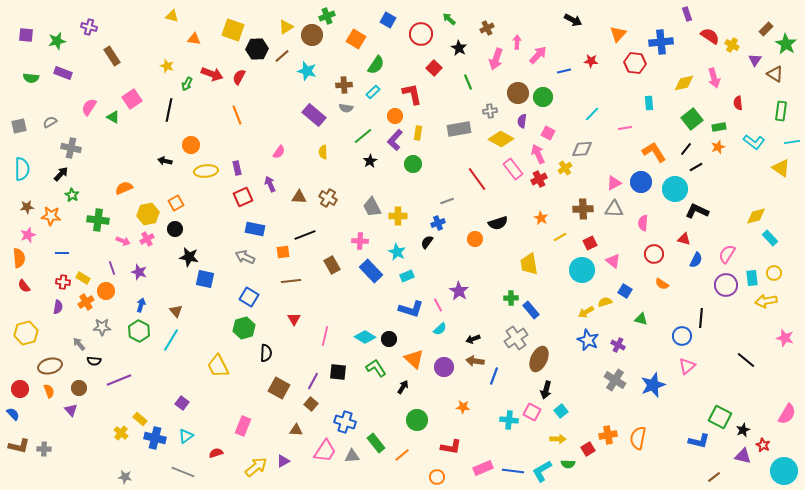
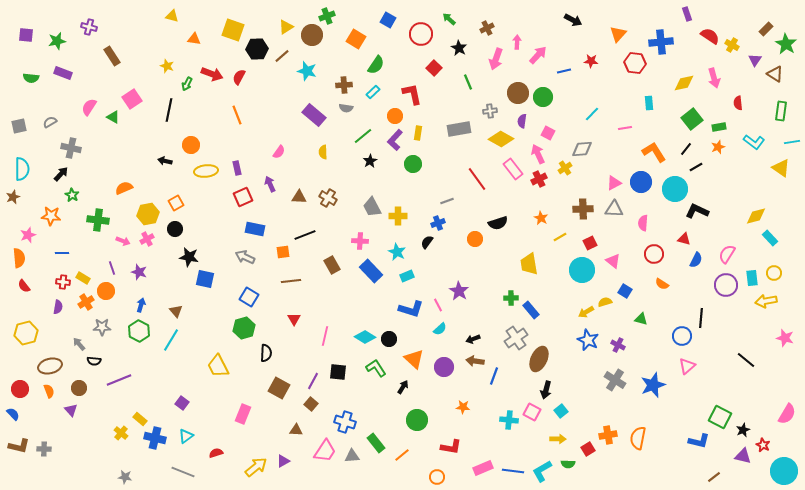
brown star at (27, 207): moved 14 px left, 10 px up; rotated 16 degrees counterclockwise
pink rectangle at (243, 426): moved 12 px up
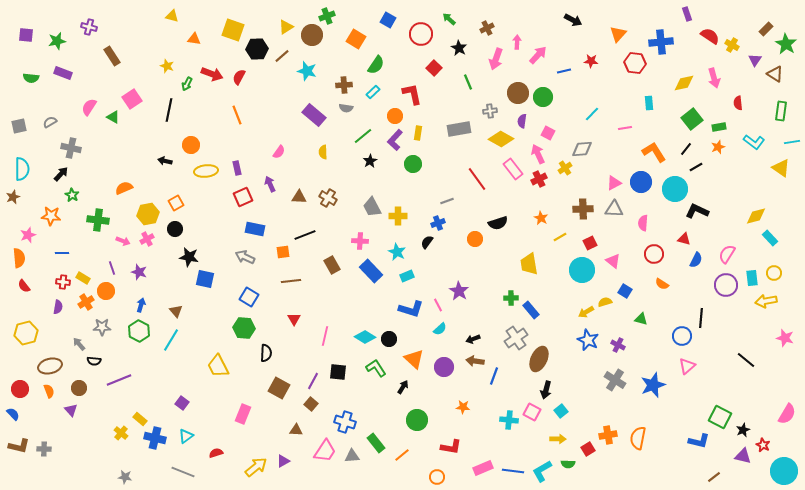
green hexagon at (244, 328): rotated 20 degrees clockwise
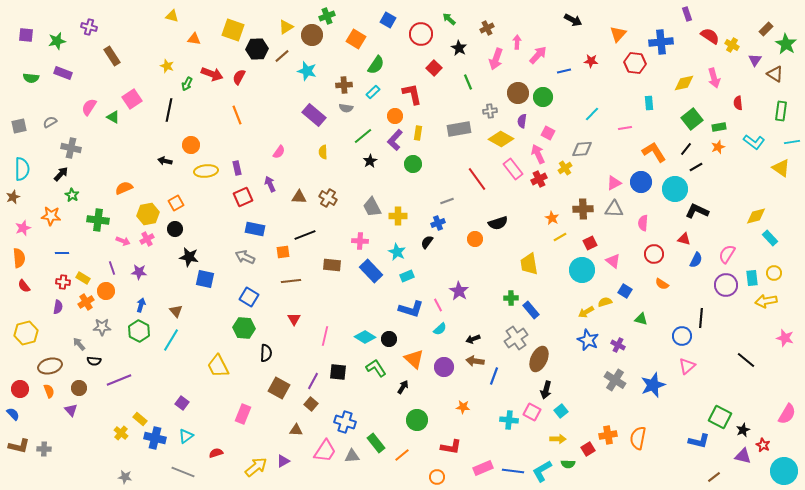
orange star at (541, 218): moved 11 px right
pink star at (28, 235): moved 5 px left, 7 px up
brown rectangle at (332, 265): rotated 54 degrees counterclockwise
purple star at (139, 272): rotated 14 degrees counterclockwise
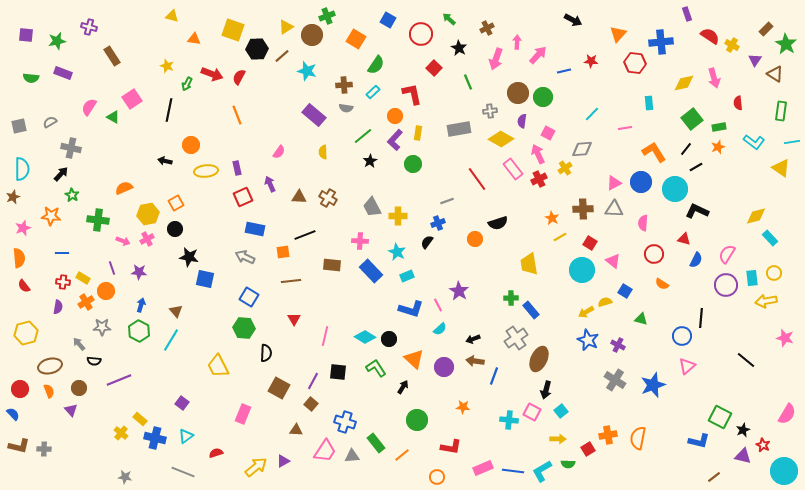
red square at (590, 243): rotated 32 degrees counterclockwise
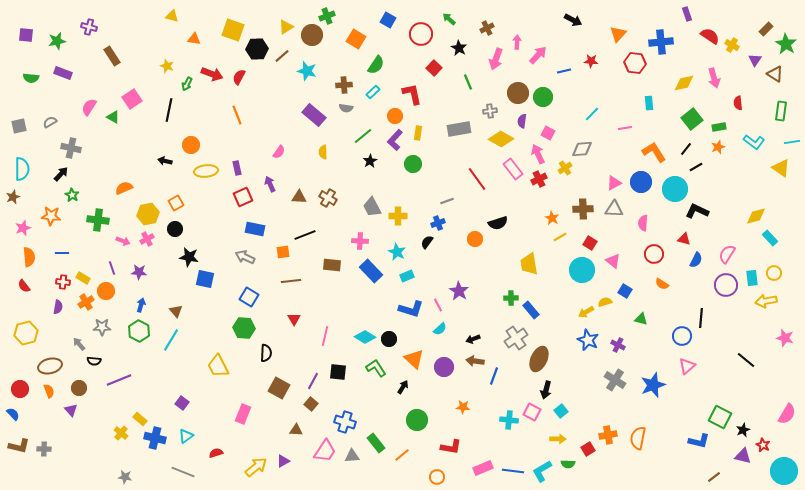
orange semicircle at (19, 258): moved 10 px right, 1 px up
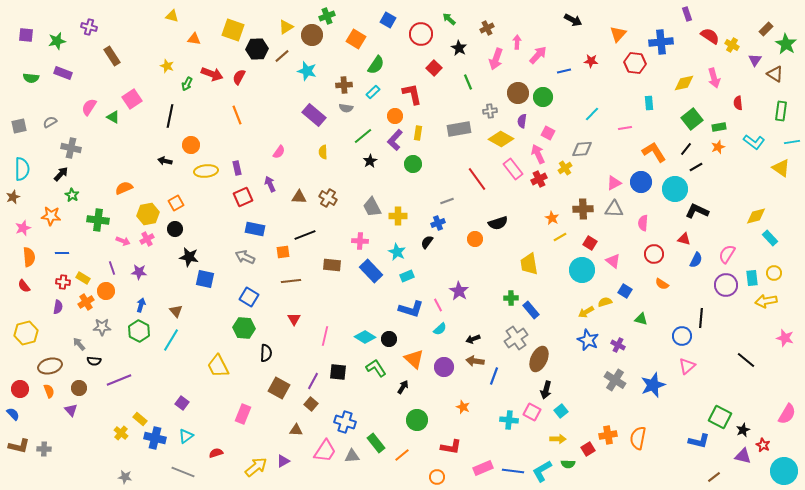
black line at (169, 110): moved 1 px right, 6 px down
orange star at (463, 407): rotated 16 degrees clockwise
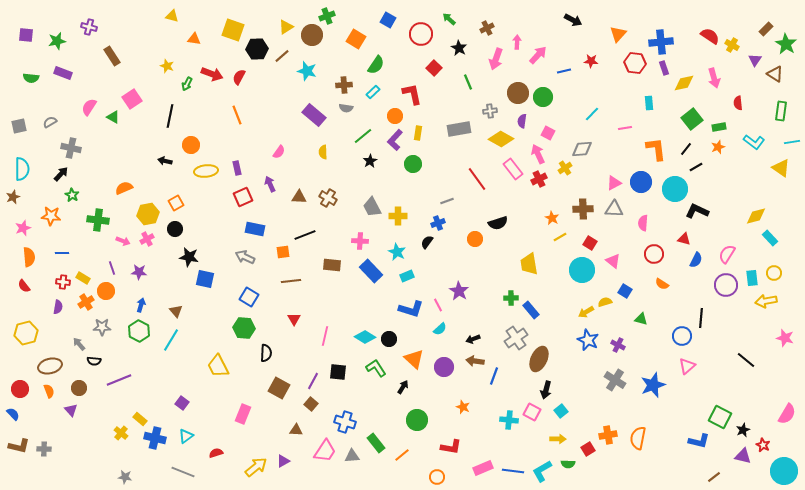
purple rectangle at (687, 14): moved 23 px left, 54 px down
orange L-shape at (654, 152): moved 2 px right, 3 px up; rotated 25 degrees clockwise
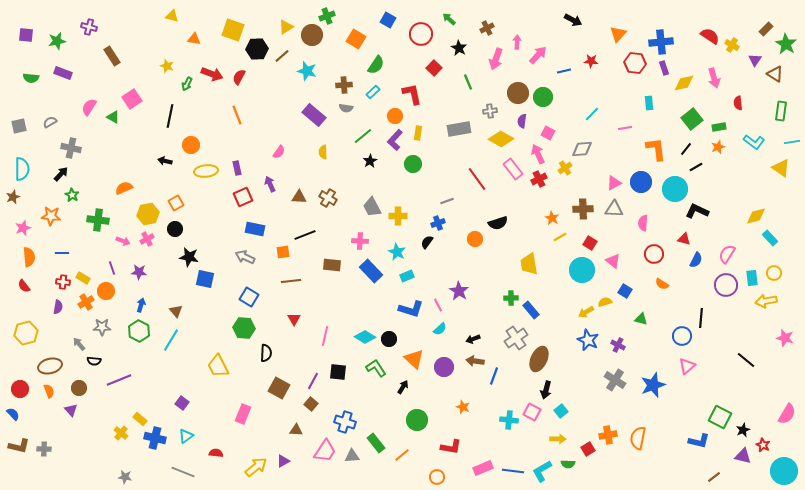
red semicircle at (216, 453): rotated 24 degrees clockwise
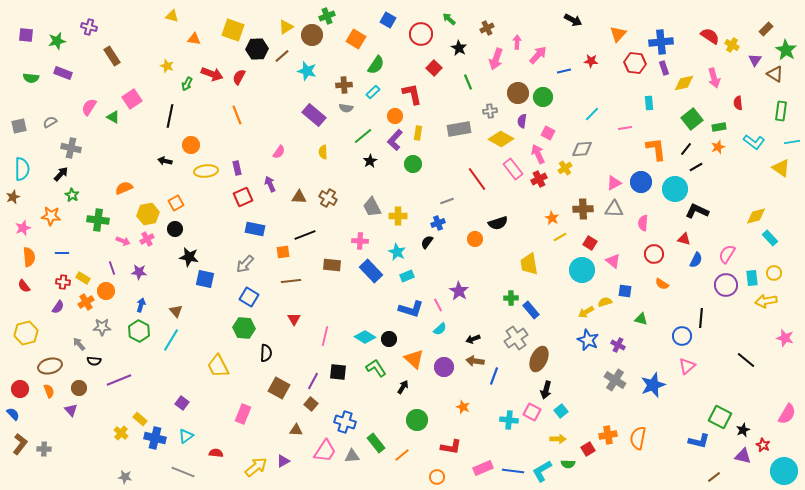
green star at (786, 44): moved 6 px down
gray arrow at (245, 257): moved 7 px down; rotated 72 degrees counterclockwise
blue square at (625, 291): rotated 24 degrees counterclockwise
purple semicircle at (58, 307): rotated 24 degrees clockwise
brown L-shape at (19, 446): moved 1 px right, 2 px up; rotated 65 degrees counterclockwise
